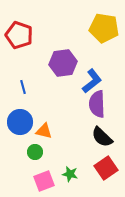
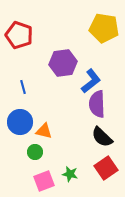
blue L-shape: moved 1 px left
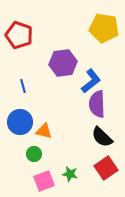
blue line: moved 1 px up
green circle: moved 1 px left, 2 px down
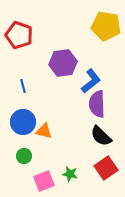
yellow pentagon: moved 2 px right, 2 px up
blue circle: moved 3 px right
black semicircle: moved 1 px left, 1 px up
green circle: moved 10 px left, 2 px down
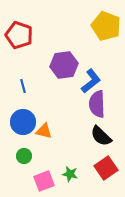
yellow pentagon: rotated 12 degrees clockwise
purple hexagon: moved 1 px right, 2 px down
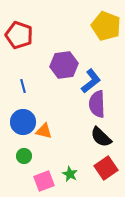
black semicircle: moved 1 px down
green star: rotated 14 degrees clockwise
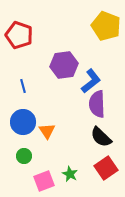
orange triangle: moved 3 px right; rotated 42 degrees clockwise
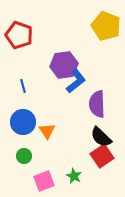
blue L-shape: moved 15 px left
red square: moved 4 px left, 12 px up
green star: moved 4 px right, 2 px down
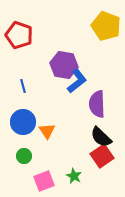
purple hexagon: rotated 16 degrees clockwise
blue L-shape: moved 1 px right
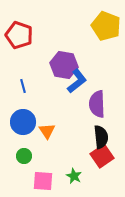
black semicircle: rotated 140 degrees counterclockwise
pink square: moved 1 px left; rotated 25 degrees clockwise
